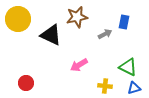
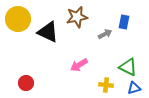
black triangle: moved 3 px left, 3 px up
yellow cross: moved 1 px right, 1 px up
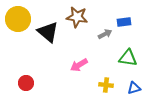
brown star: rotated 20 degrees clockwise
blue rectangle: rotated 72 degrees clockwise
black triangle: rotated 15 degrees clockwise
green triangle: moved 9 px up; rotated 18 degrees counterclockwise
